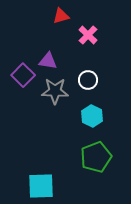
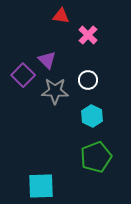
red triangle: rotated 24 degrees clockwise
purple triangle: moved 1 px left, 1 px up; rotated 36 degrees clockwise
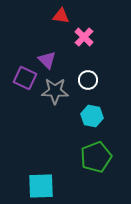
pink cross: moved 4 px left, 2 px down
purple square: moved 2 px right, 3 px down; rotated 20 degrees counterclockwise
cyan hexagon: rotated 15 degrees counterclockwise
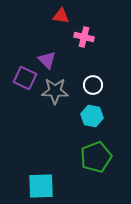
pink cross: rotated 30 degrees counterclockwise
white circle: moved 5 px right, 5 px down
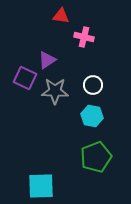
purple triangle: rotated 42 degrees clockwise
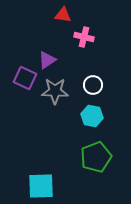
red triangle: moved 2 px right, 1 px up
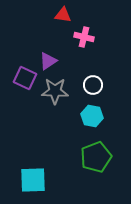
purple triangle: moved 1 px right, 1 px down
cyan square: moved 8 px left, 6 px up
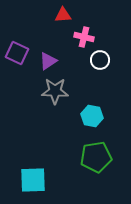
red triangle: rotated 12 degrees counterclockwise
purple square: moved 8 px left, 25 px up
white circle: moved 7 px right, 25 px up
green pentagon: rotated 12 degrees clockwise
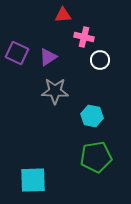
purple triangle: moved 4 px up
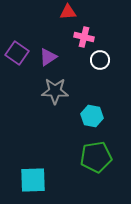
red triangle: moved 5 px right, 3 px up
purple square: rotated 10 degrees clockwise
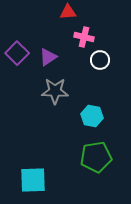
purple square: rotated 10 degrees clockwise
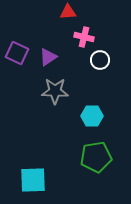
purple square: rotated 20 degrees counterclockwise
cyan hexagon: rotated 10 degrees counterclockwise
